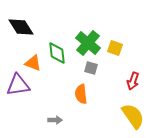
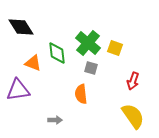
purple triangle: moved 5 px down
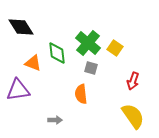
yellow square: rotated 14 degrees clockwise
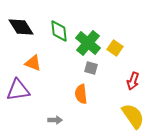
green diamond: moved 2 px right, 22 px up
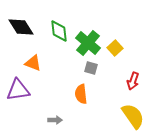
yellow square: rotated 14 degrees clockwise
